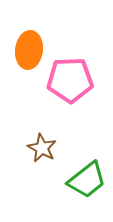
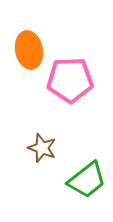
orange ellipse: rotated 18 degrees counterclockwise
brown star: rotated 8 degrees counterclockwise
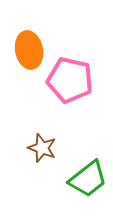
pink pentagon: rotated 15 degrees clockwise
green trapezoid: moved 1 px right, 1 px up
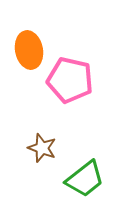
green trapezoid: moved 3 px left
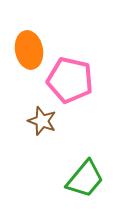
brown star: moved 27 px up
green trapezoid: rotated 12 degrees counterclockwise
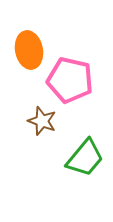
green trapezoid: moved 21 px up
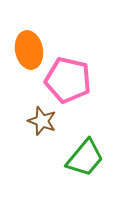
pink pentagon: moved 2 px left
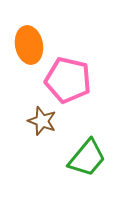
orange ellipse: moved 5 px up
green trapezoid: moved 2 px right
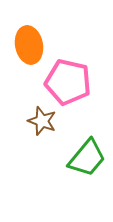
pink pentagon: moved 2 px down
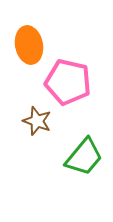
brown star: moved 5 px left
green trapezoid: moved 3 px left, 1 px up
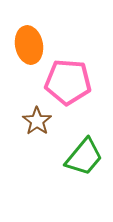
pink pentagon: rotated 9 degrees counterclockwise
brown star: rotated 16 degrees clockwise
